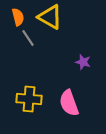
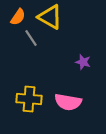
orange semicircle: rotated 48 degrees clockwise
gray line: moved 3 px right
pink semicircle: moved 1 px left, 1 px up; rotated 60 degrees counterclockwise
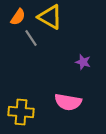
yellow cross: moved 8 px left, 13 px down
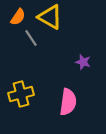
pink semicircle: rotated 92 degrees counterclockwise
yellow cross: moved 18 px up; rotated 20 degrees counterclockwise
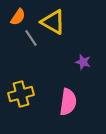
yellow triangle: moved 3 px right, 5 px down
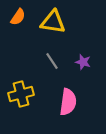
yellow triangle: rotated 20 degrees counterclockwise
gray line: moved 21 px right, 23 px down
